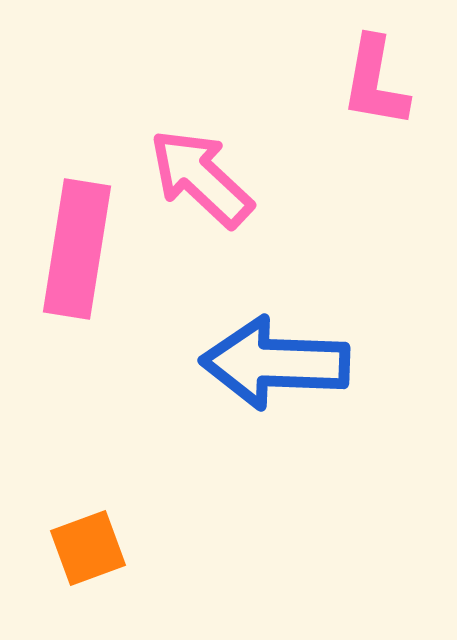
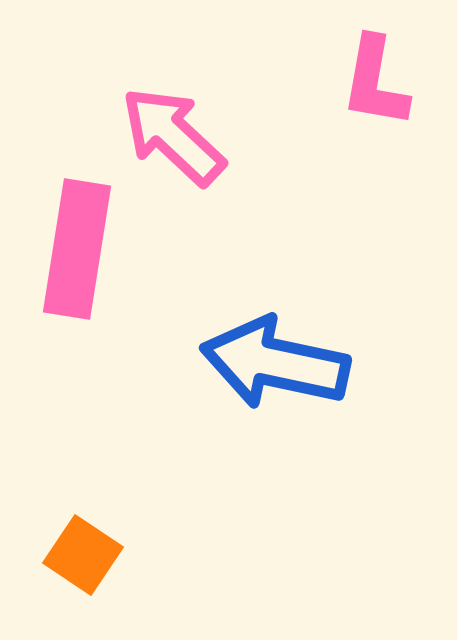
pink arrow: moved 28 px left, 42 px up
blue arrow: rotated 10 degrees clockwise
orange square: moved 5 px left, 7 px down; rotated 36 degrees counterclockwise
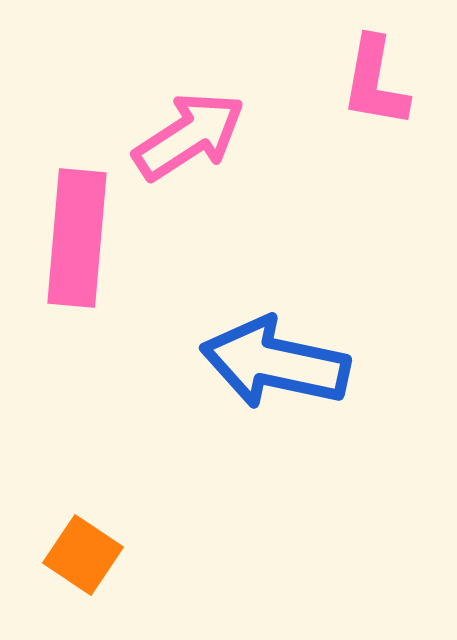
pink arrow: moved 16 px right; rotated 104 degrees clockwise
pink rectangle: moved 11 px up; rotated 4 degrees counterclockwise
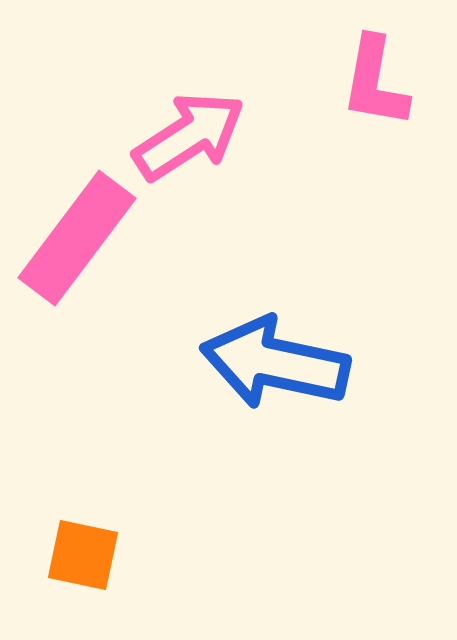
pink rectangle: rotated 32 degrees clockwise
orange square: rotated 22 degrees counterclockwise
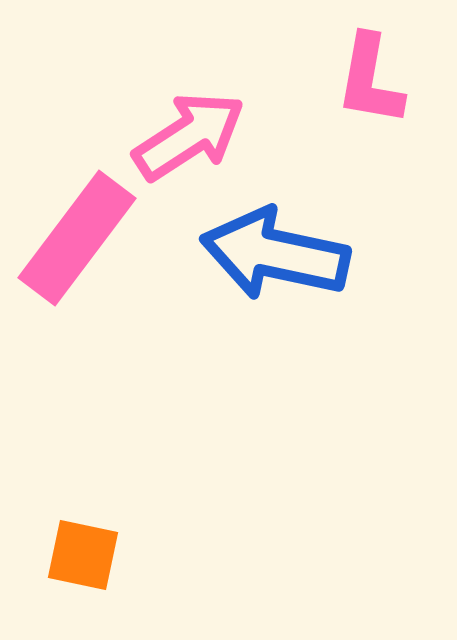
pink L-shape: moved 5 px left, 2 px up
blue arrow: moved 109 px up
